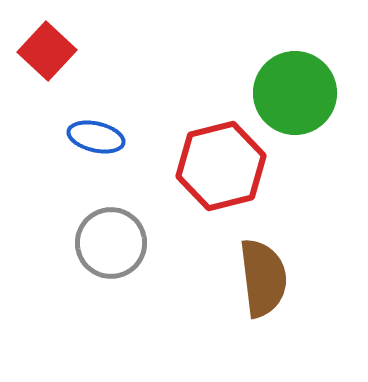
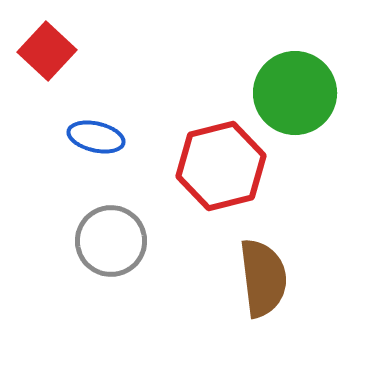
gray circle: moved 2 px up
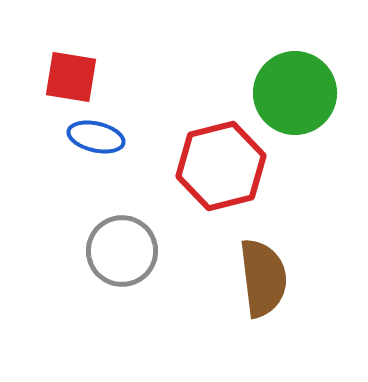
red square: moved 24 px right, 26 px down; rotated 34 degrees counterclockwise
gray circle: moved 11 px right, 10 px down
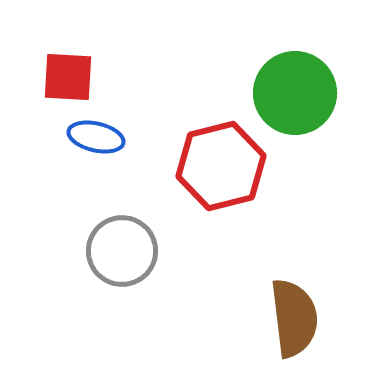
red square: moved 3 px left; rotated 6 degrees counterclockwise
brown semicircle: moved 31 px right, 40 px down
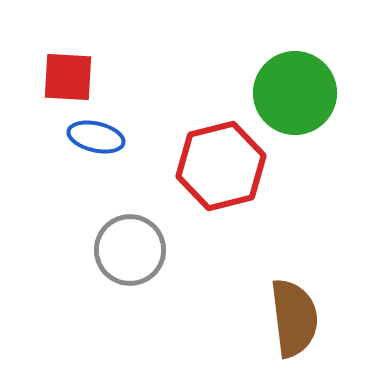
gray circle: moved 8 px right, 1 px up
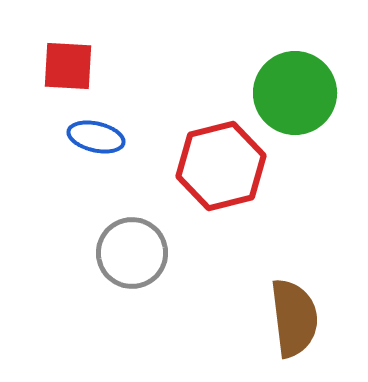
red square: moved 11 px up
gray circle: moved 2 px right, 3 px down
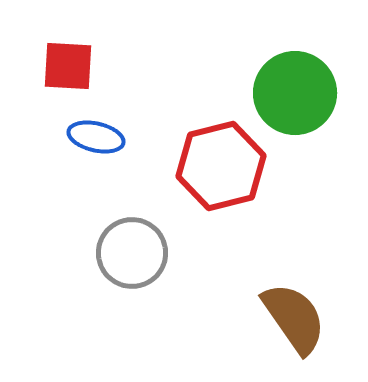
brown semicircle: rotated 28 degrees counterclockwise
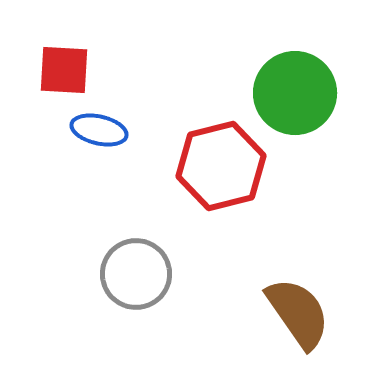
red square: moved 4 px left, 4 px down
blue ellipse: moved 3 px right, 7 px up
gray circle: moved 4 px right, 21 px down
brown semicircle: moved 4 px right, 5 px up
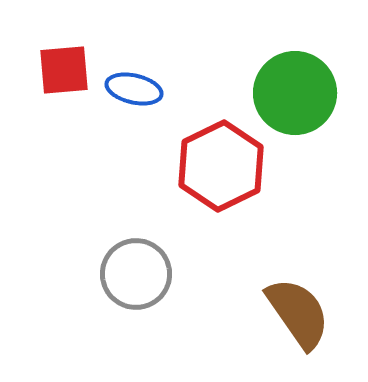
red square: rotated 8 degrees counterclockwise
blue ellipse: moved 35 px right, 41 px up
red hexagon: rotated 12 degrees counterclockwise
